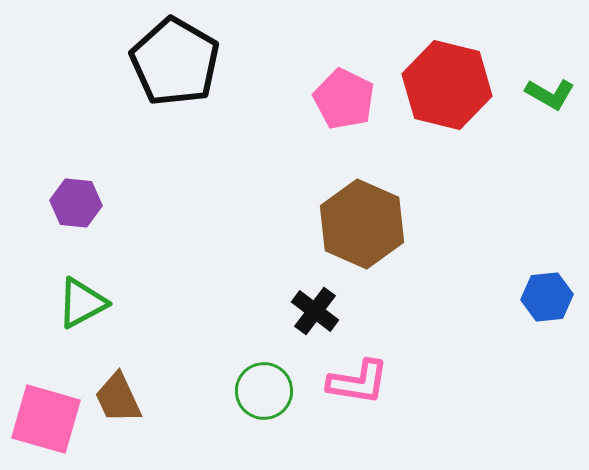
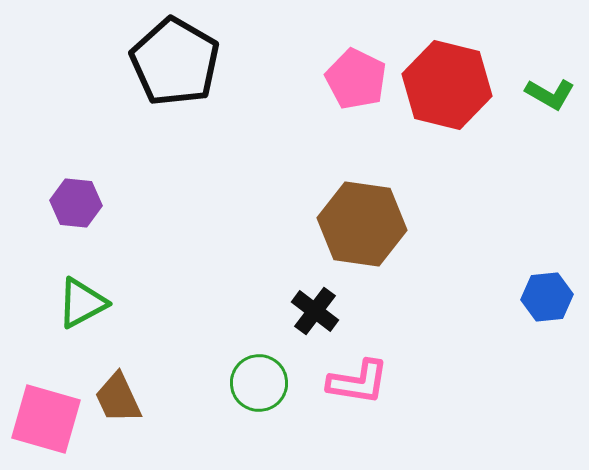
pink pentagon: moved 12 px right, 20 px up
brown hexagon: rotated 16 degrees counterclockwise
green circle: moved 5 px left, 8 px up
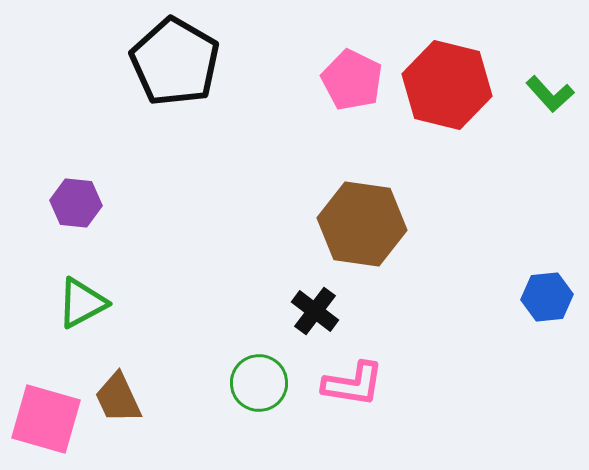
pink pentagon: moved 4 px left, 1 px down
green L-shape: rotated 18 degrees clockwise
pink L-shape: moved 5 px left, 2 px down
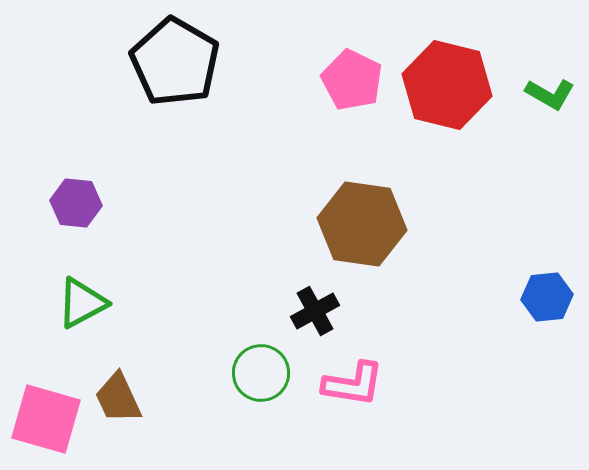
green L-shape: rotated 18 degrees counterclockwise
black cross: rotated 24 degrees clockwise
green circle: moved 2 px right, 10 px up
